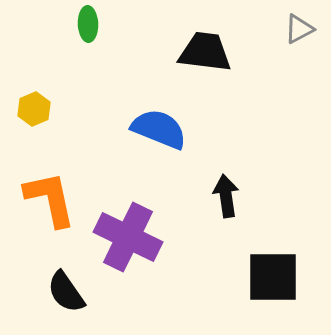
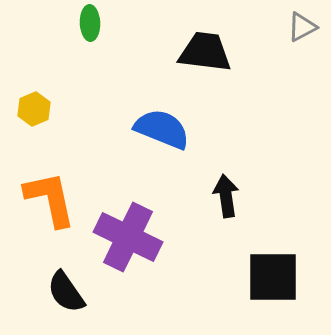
green ellipse: moved 2 px right, 1 px up
gray triangle: moved 3 px right, 2 px up
blue semicircle: moved 3 px right
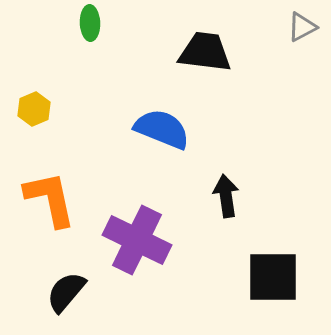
purple cross: moved 9 px right, 3 px down
black semicircle: rotated 75 degrees clockwise
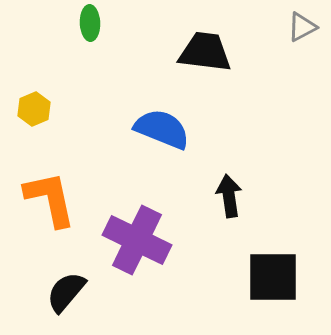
black arrow: moved 3 px right
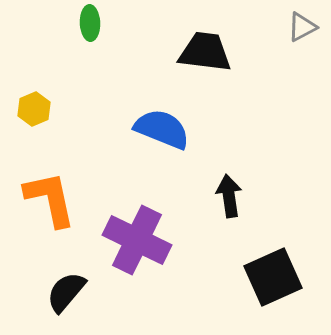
black square: rotated 24 degrees counterclockwise
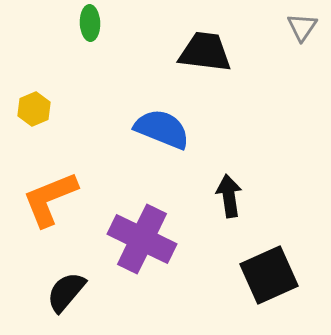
gray triangle: rotated 28 degrees counterclockwise
orange L-shape: rotated 100 degrees counterclockwise
purple cross: moved 5 px right, 1 px up
black square: moved 4 px left, 2 px up
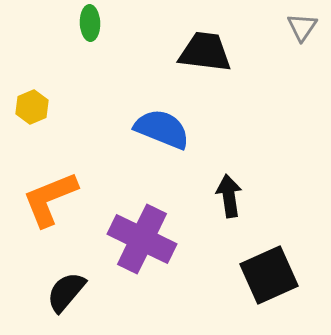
yellow hexagon: moved 2 px left, 2 px up
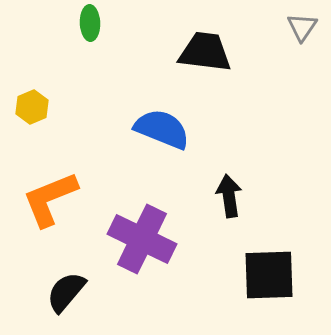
black square: rotated 22 degrees clockwise
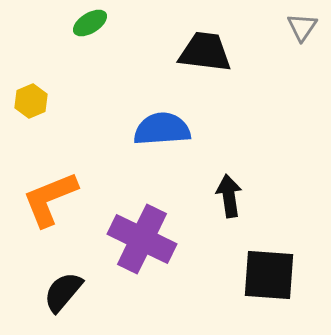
green ellipse: rotated 60 degrees clockwise
yellow hexagon: moved 1 px left, 6 px up
blue semicircle: rotated 26 degrees counterclockwise
black square: rotated 6 degrees clockwise
black semicircle: moved 3 px left
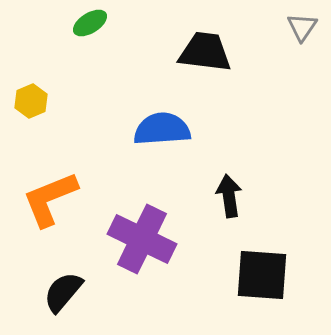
black square: moved 7 px left
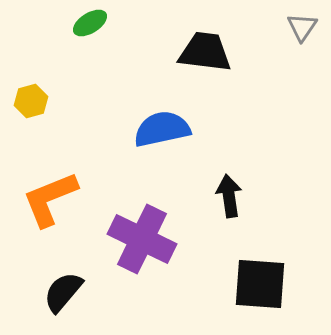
yellow hexagon: rotated 8 degrees clockwise
blue semicircle: rotated 8 degrees counterclockwise
black square: moved 2 px left, 9 px down
